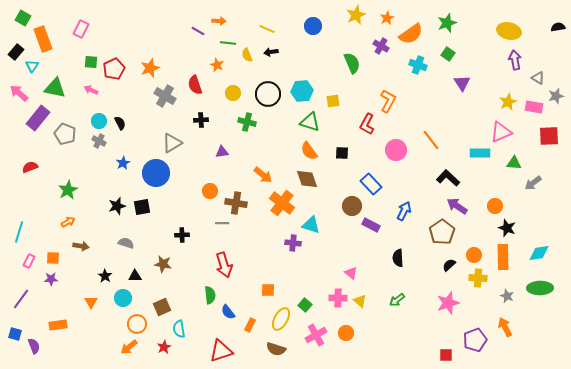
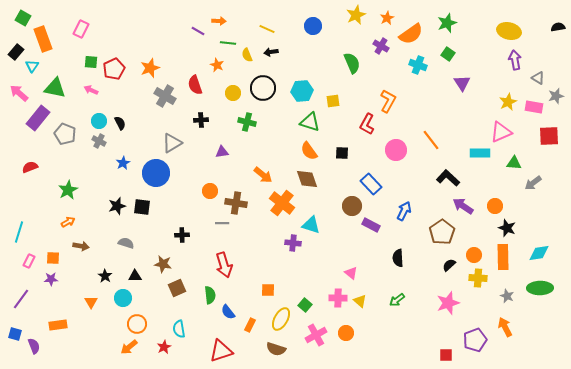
black circle at (268, 94): moved 5 px left, 6 px up
purple arrow at (457, 206): moved 6 px right
black square at (142, 207): rotated 18 degrees clockwise
brown square at (162, 307): moved 15 px right, 19 px up
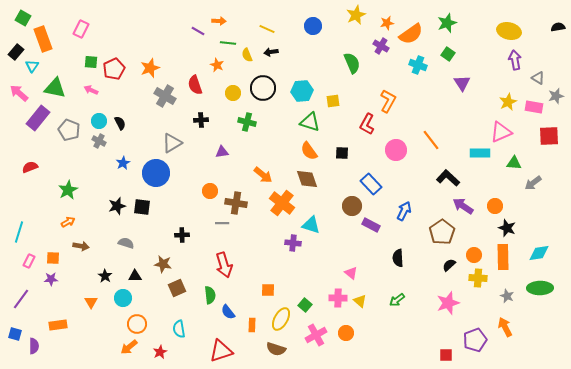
orange star at (387, 18): moved 5 px down; rotated 16 degrees clockwise
gray pentagon at (65, 134): moved 4 px right, 4 px up
orange rectangle at (250, 325): moved 2 px right; rotated 24 degrees counterclockwise
purple semicircle at (34, 346): rotated 21 degrees clockwise
red star at (164, 347): moved 4 px left, 5 px down
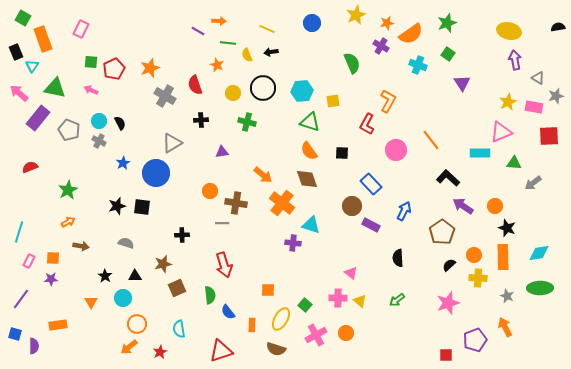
blue circle at (313, 26): moved 1 px left, 3 px up
black rectangle at (16, 52): rotated 63 degrees counterclockwise
brown star at (163, 264): rotated 24 degrees counterclockwise
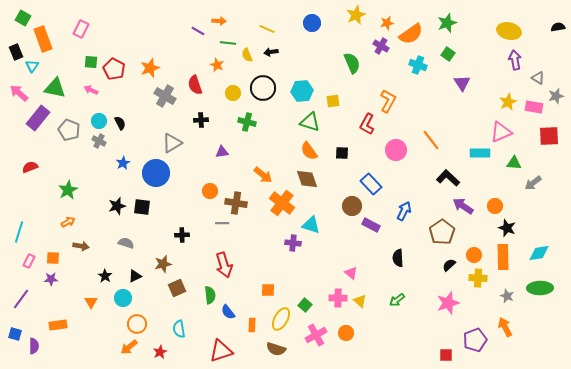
red pentagon at (114, 69): rotated 20 degrees counterclockwise
black triangle at (135, 276): rotated 24 degrees counterclockwise
